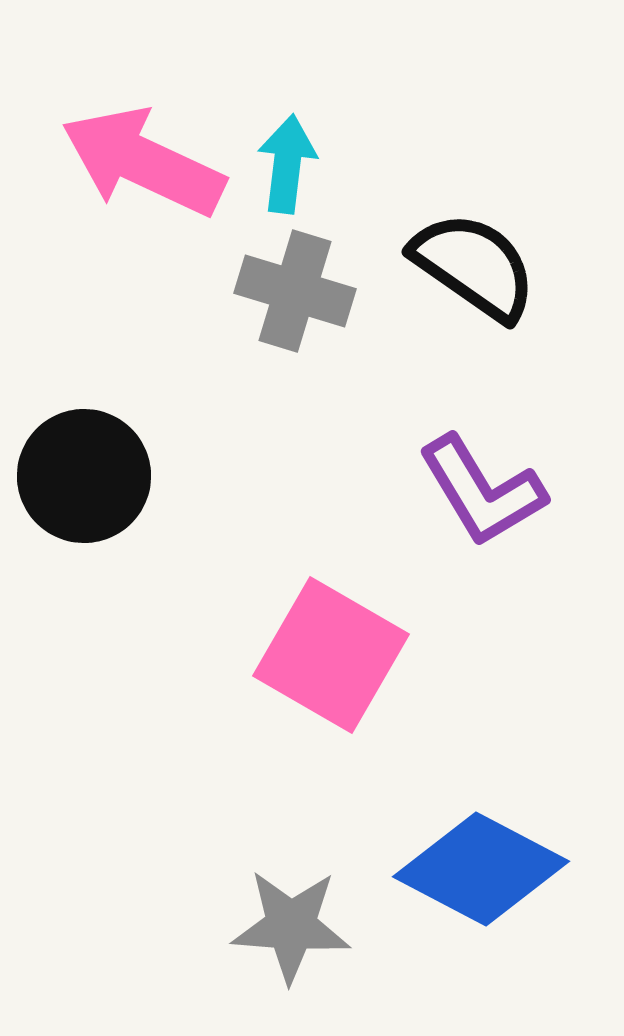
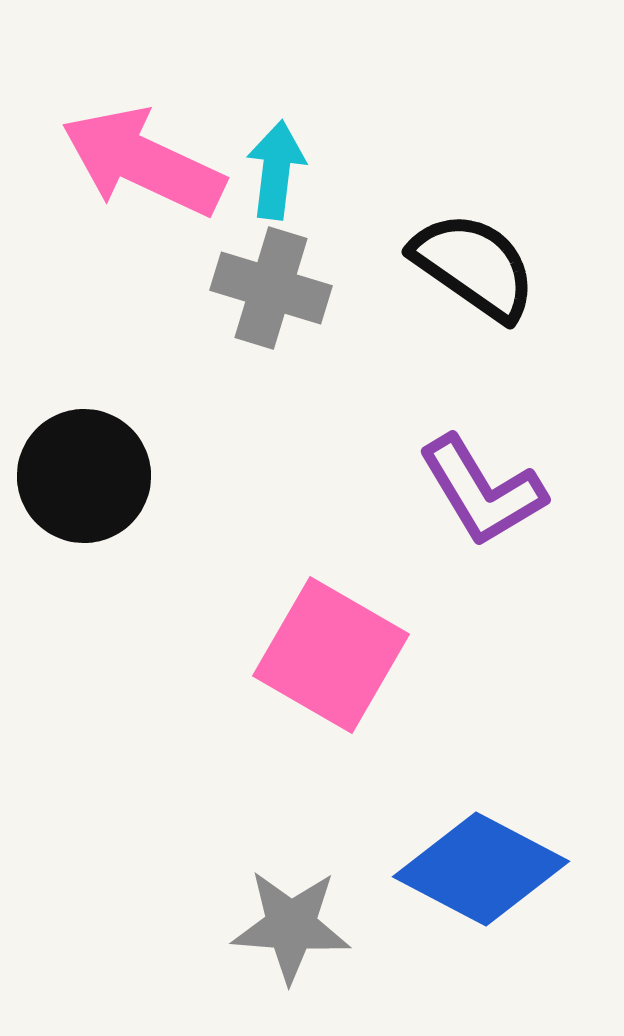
cyan arrow: moved 11 px left, 6 px down
gray cross: moved 24 px left, 3 px up
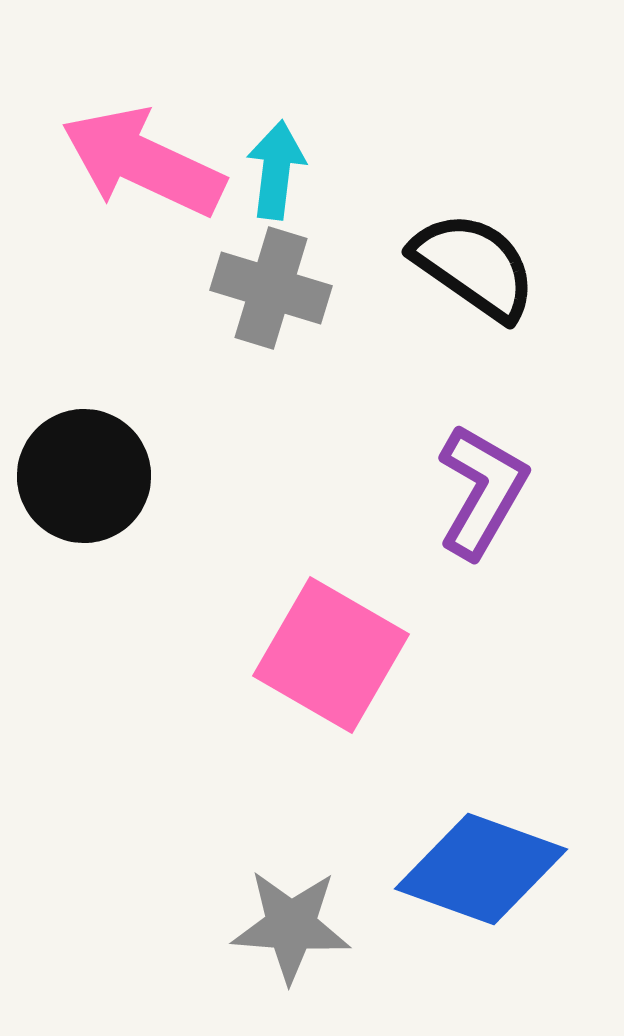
purple L-shape: rotated 119 degrees counterclockwise
blue diamond: rotated 8 degrees counterclockwise
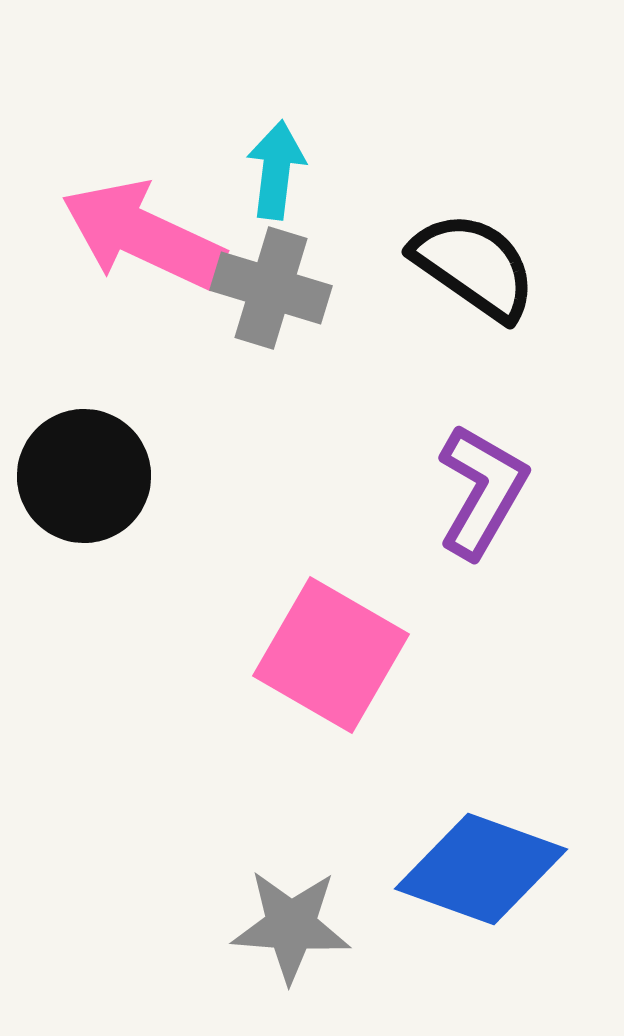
pink arrow: moved 73 px down
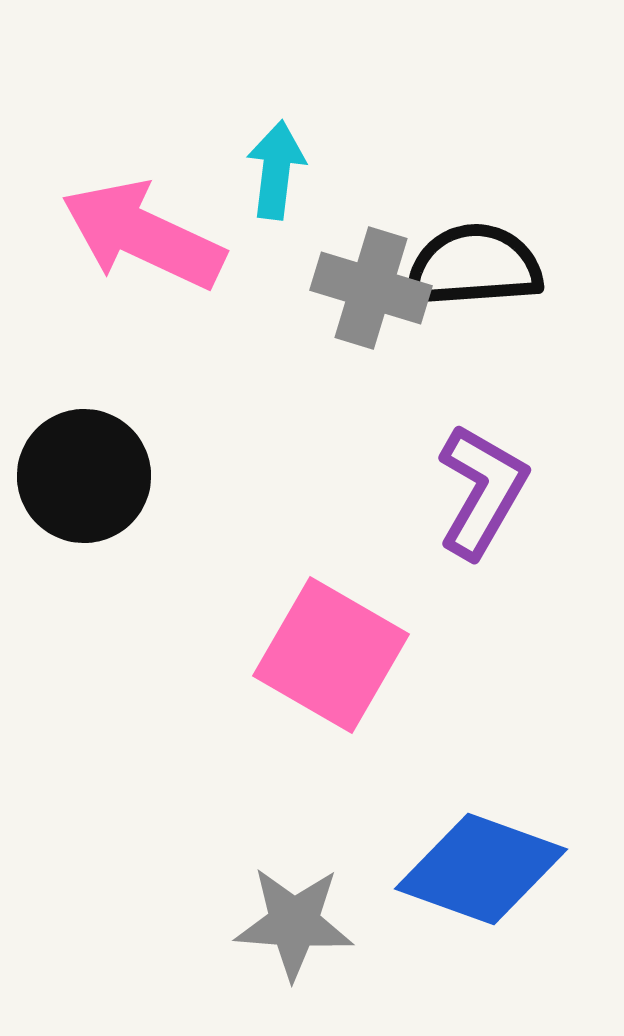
black semicircle: rotated 39 degrees counterclockwise
gray cross: moved 100 px right
gray star: moved 3 px right, 3 px up
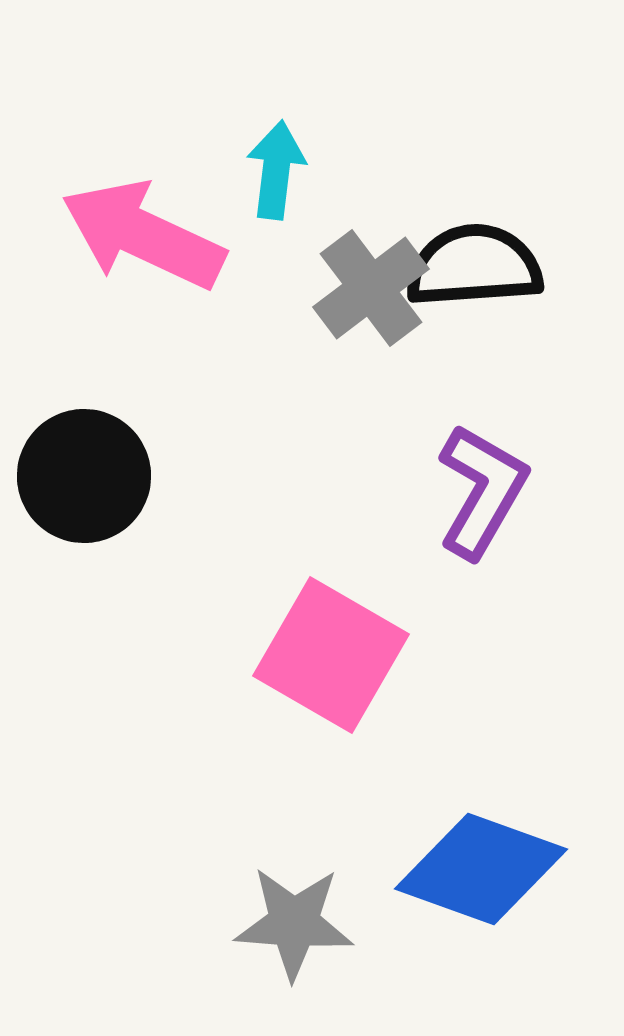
gray cross: rotated 36 degrees clockwise
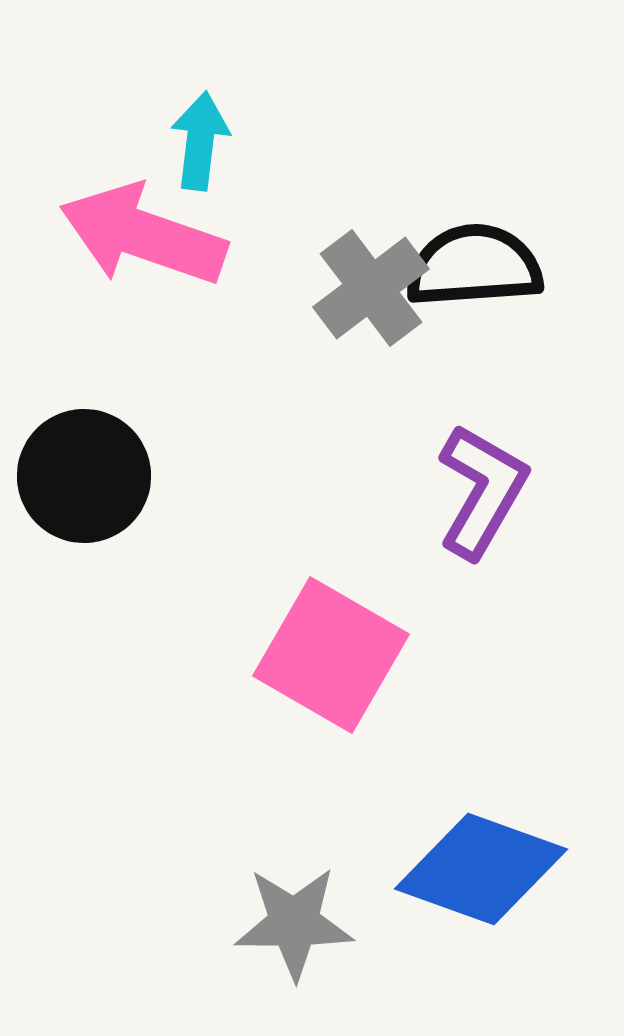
cyan arrow: moved 76 px left, 29 px up
pink arrow: rotated 6 degrees counterclockwise
gray star: rotated 4 degrees counterclockwise
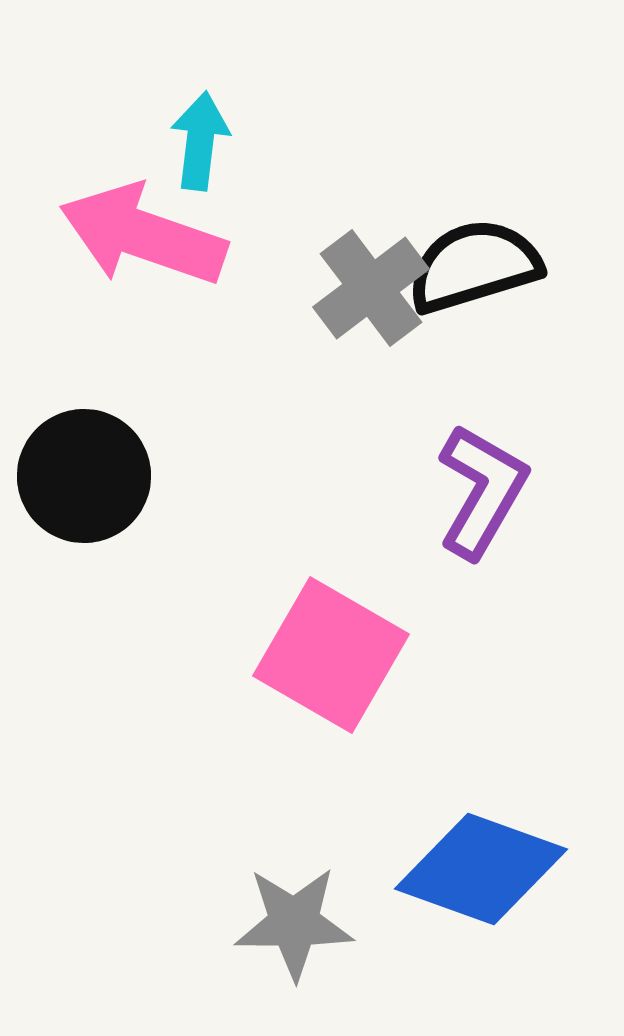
black semicircle: rotated 13 degrees counterclockwise
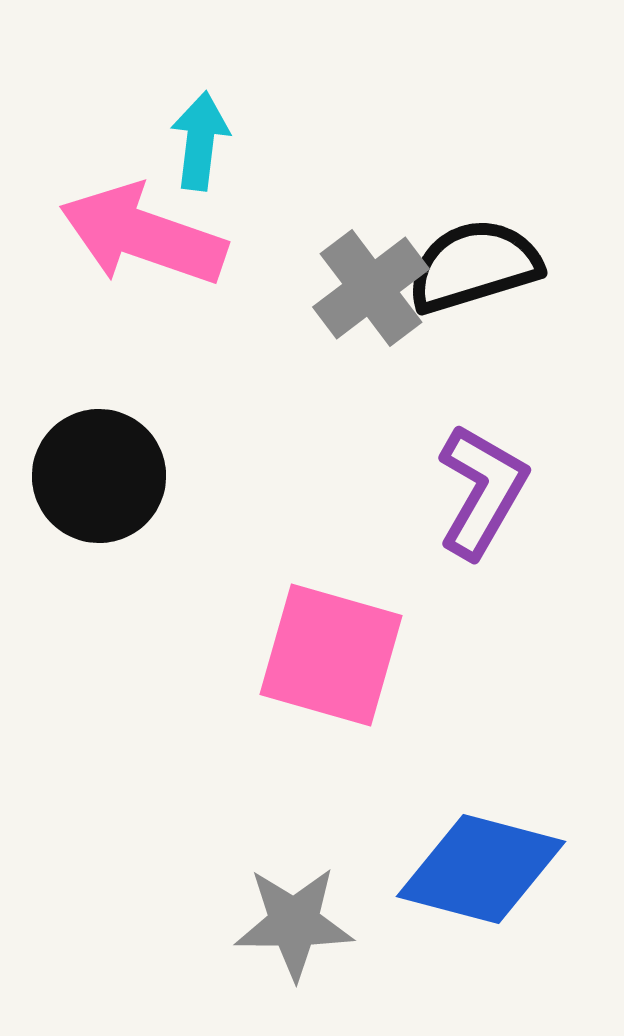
black circle: moved 15 px right
pink square: rotated 14 degrees counterclockwise
blue diamond: rotated 5 degrees counterclockwise
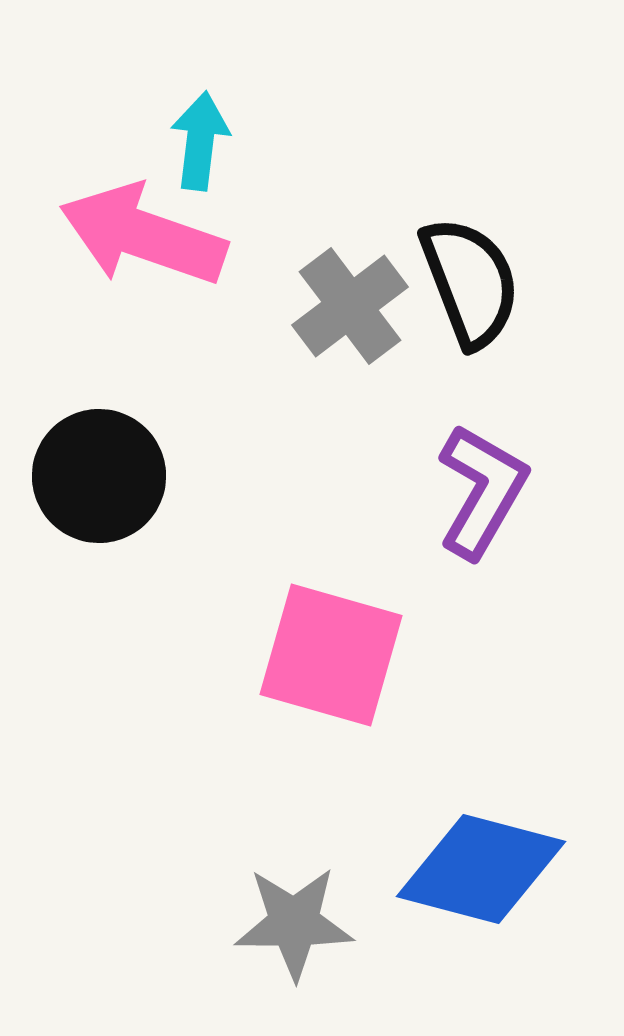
black semicircle: moved 4 px left, 16 px down; rotated 86 degrees clockwise
gray cross: moved 21 px left, 18 px down
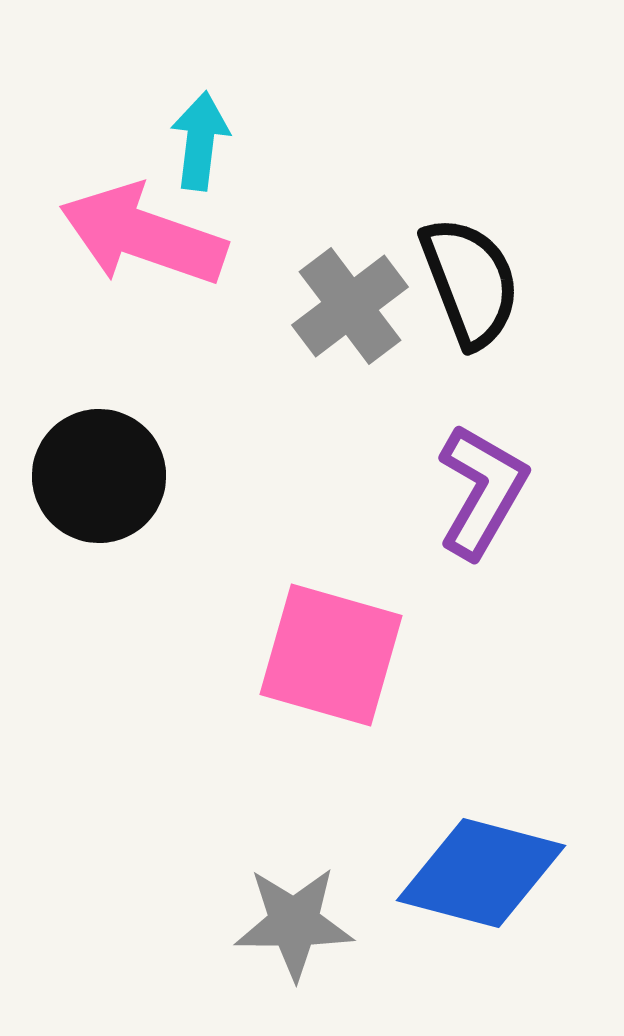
blue diamond: moved 4 px down
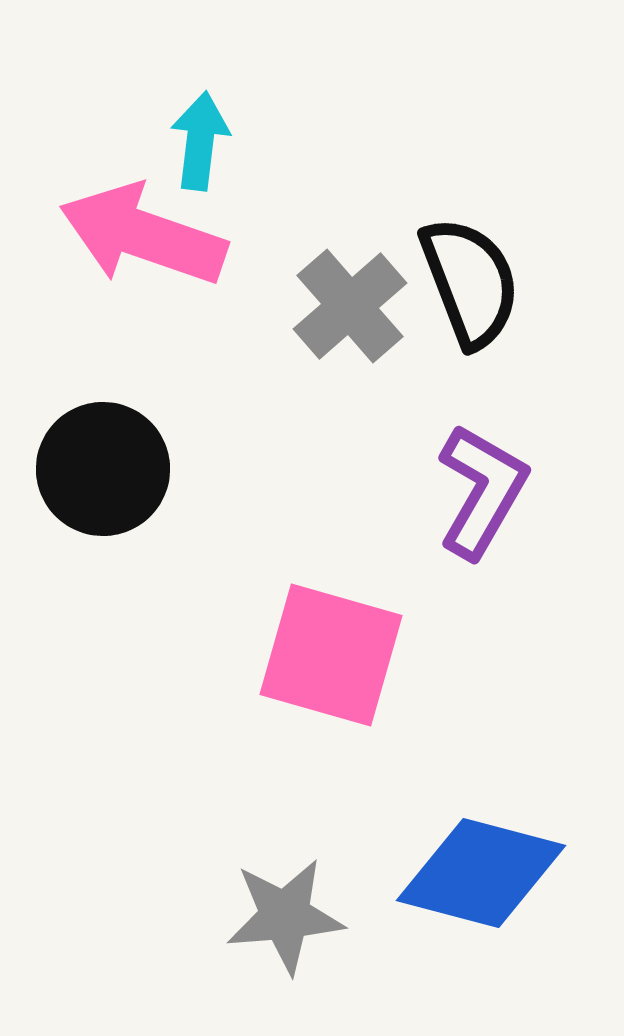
gray cross: rotated 4 degrees counterclockwise
black circle: moved 4 px right, 7 px up
gray star: moved 9 px left, 7 px up; rotated 5 degrees counterclockwise
